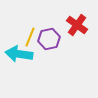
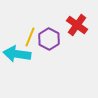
purple hexagon: rotated 20 degrees counterclockwise
cyan arrow: moved 2 px left
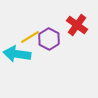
yellow line: rotated 36 degrees clockwise
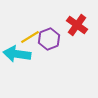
purple hexagon: rotated 10 degrees clockwise
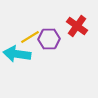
red cross: moved 1 px down
purple hexagon: rotated 20 degrees clockwise
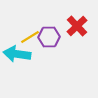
red cross: rotated 10 degrees clockwise
purple hexagon: moved 2 px up
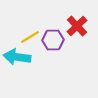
purple hexagon: moved 4 px right, 3 px down
cyan arrow: moved 3 px down
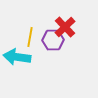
red cross: moved 12 px left, 1 px down
yellow line: rotated 48 degrees counterclockwise
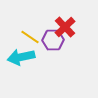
yellow line: rotated 66 degrees counterclockwise
cyan arrow: moved 4 px right; rotated 20 degrees counterclockwise
